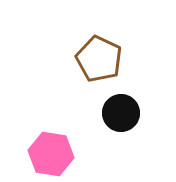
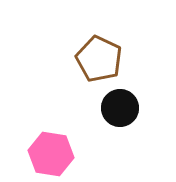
black circle: moved 1 px left, 5 px up
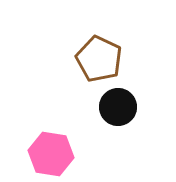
black circle: moved 2 px left, 1 px up
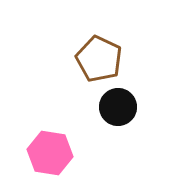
pink hexagon: moved 1 px left, 1 px up
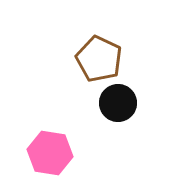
black circle: moved 4 px up
